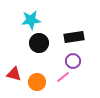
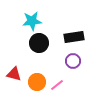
cyan star: moved 1 px right, 1 px down
pink line: moved 6 px left, 8 px down
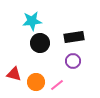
black circle: moved 1 px right
orange circle: moved 1 px left
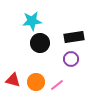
purple circle: moved 2 px left, 2 px up
red triangle: moved 1 px left, 6 px down
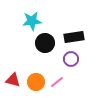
black circle: moved 5 px right
pink line: moved 3 px up
